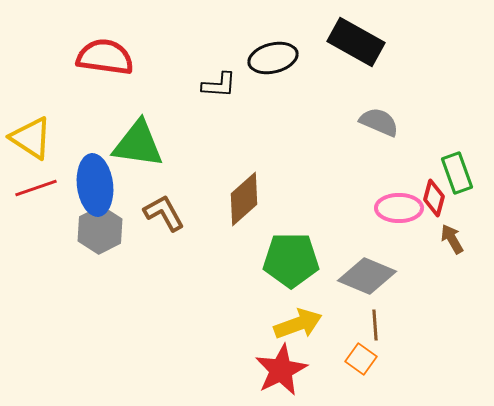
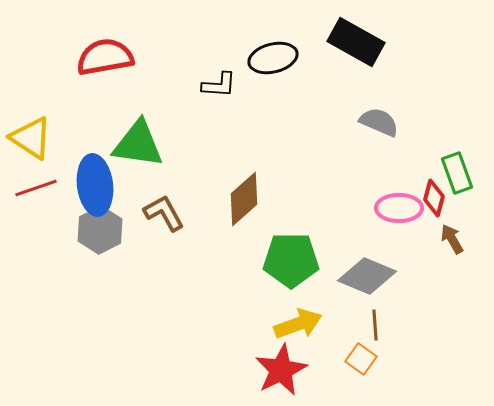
red semicircle: rotated 18 degrees counterclockwise
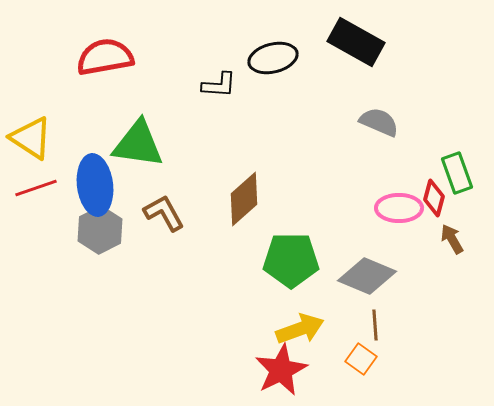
yellow arrow: moved 2 px right, 5 px down
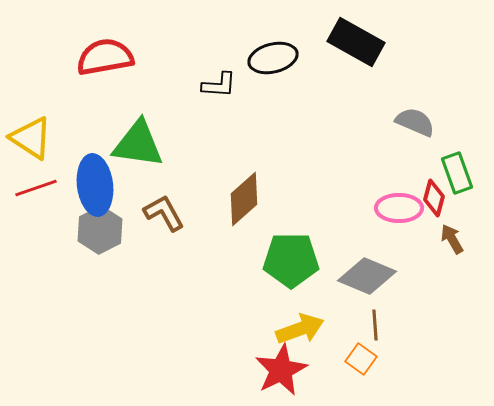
gray semicircle: moved 36 px right
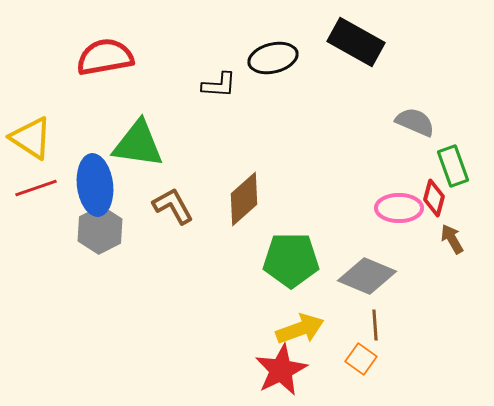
green rectangle: moved 4 px left, 7 px up
brown L-shape: moved 9 px right, 7 px up
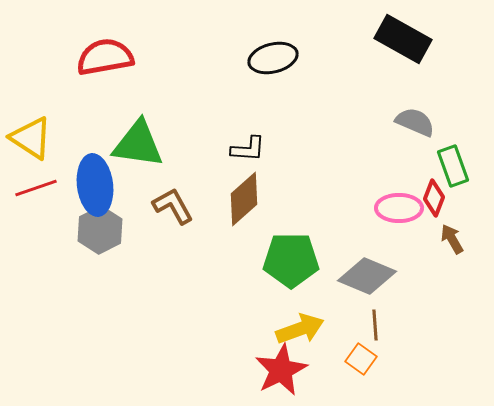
black rectangle: moved 47 px right, 3 px up
black L-shape: moved 29 px right, 64 px down
red diamond: rotated 6 degrees clockwise
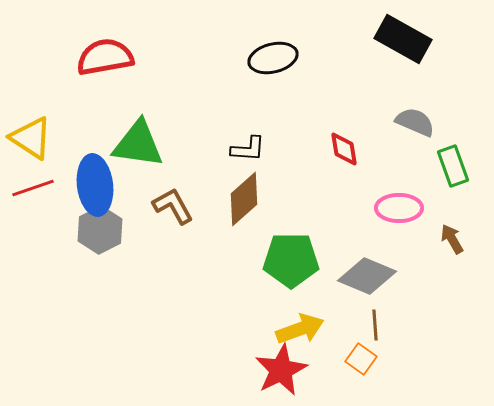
red line: moved 3 px left
red diamond: moved 90 px left, 49 px up; rotated 30 degrees counterclockwise
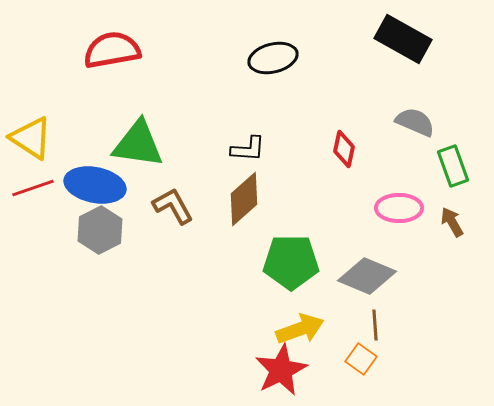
red semicircle: moved 7 px right, 7 px up
red diamond: rotated 21 degrees clockwise
blue ellipse: rotated 72 degrees counterclockwise
brown arrow: moved 17 px up
green pentagon: moved 2 px down
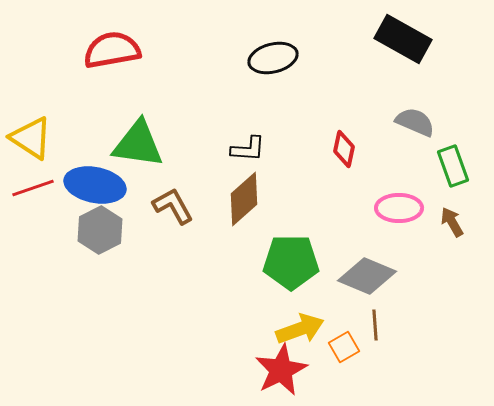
orange square: moved 17 px left, 12 px up; rotated 24 degrees clockwise
